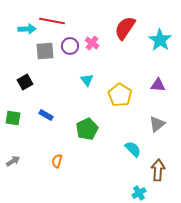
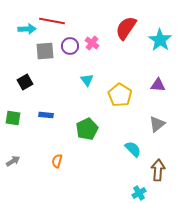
red semicircle: moved 1 px right
blue rectangle: rotated 24 degrees counterclockwise
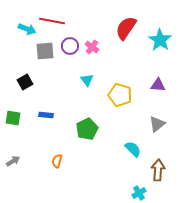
cyan arrow: rotated 24 degrees clockwise
pink cross: moved 4 px down
yellow pentagon: rotated 15 degrees counterclockwise
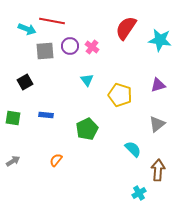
cyan star: rotated 25 degrees counterclockwise
purple triangle: rotated 21 degrees counterclockwise
orange semicircle: moved 1 px left, 1 px up; rotated 24 degrees clockwise
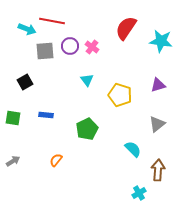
cyan star: moved 1 px right, 1 px down
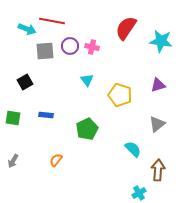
pink cross: rotated 24 degrees counterclockwise
gray arrow: rotated 152 degrees clockwise
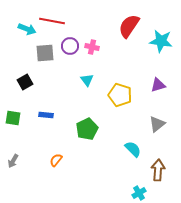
red semicircle: moved 3 px right, 2 px up
gray square: moved 2 px down
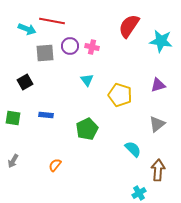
orange semicircle: moved 1 px left, 5 px down
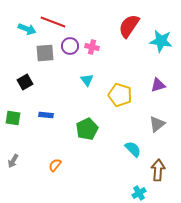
red line: moved 1 px right, 1 px down; rotated 10 degrees clockwise
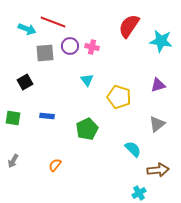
yellow pentagon: moved 1 px left, 2 px down
blue rectangle: moved 1 px right, 1 px down
brown arrow: rotated 80 degrees clockwise
